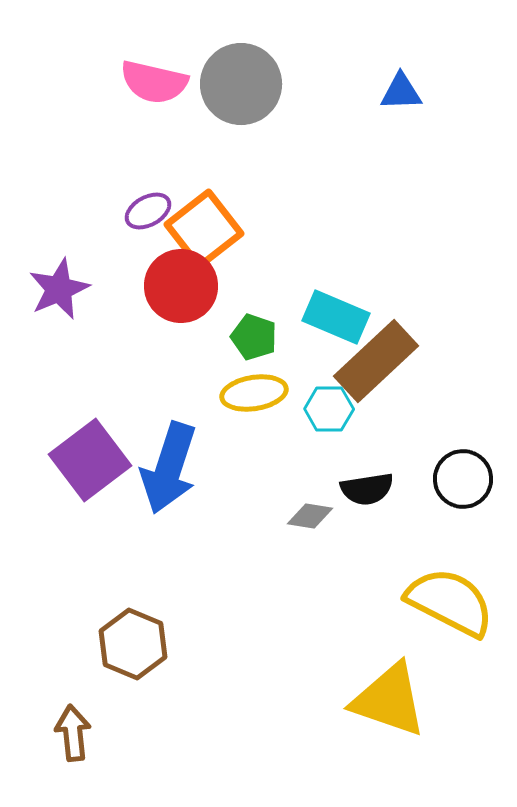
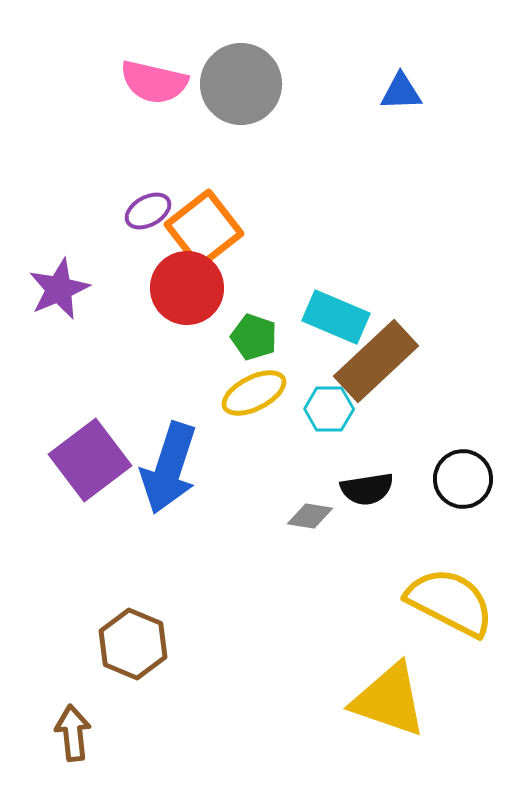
red circle: moved 6 px right, 2 px down
yellow ellipse: rotated 18 degrees counterclockwise
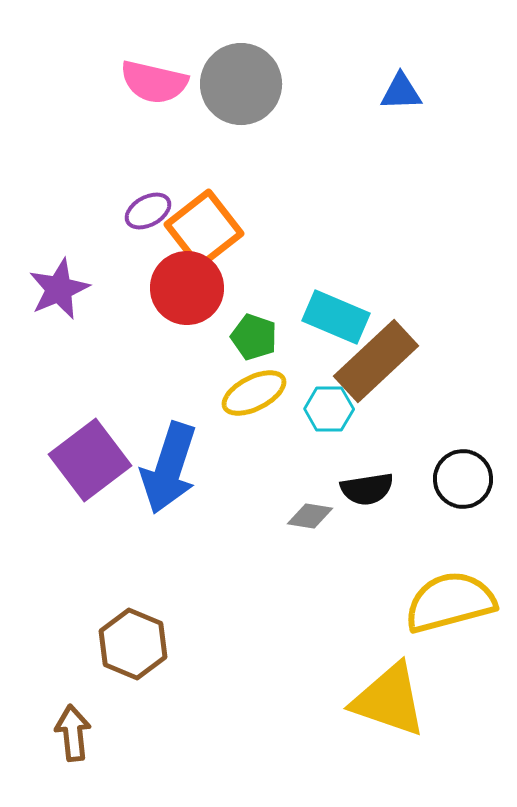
yellow semicircle: rotated 42 degrees counterclockwise
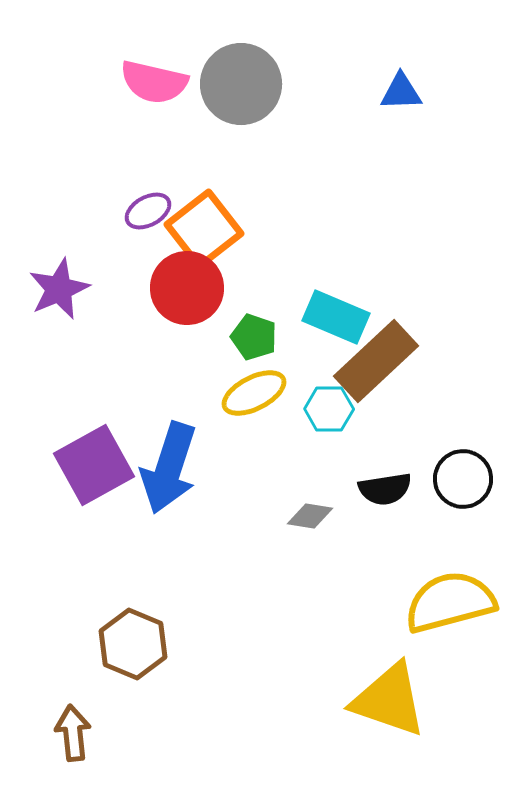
purple square: moved 4 px right, 5 px down; rotated 8 degrees clockwise
black semicircle: moved 18 px right
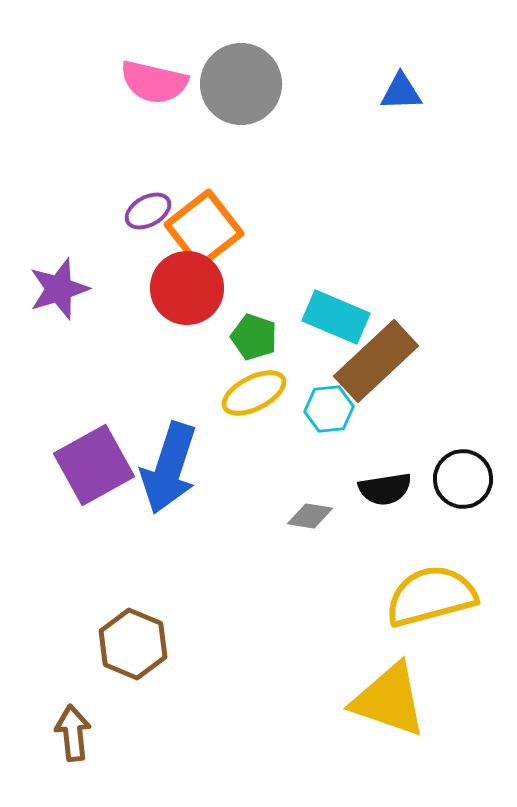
purple star: rotated 6 degrees clockwise
cyan hexagon: rotated 6 degrees counterclockwise
yellow semicircle: moved 19 px left, 6 px up
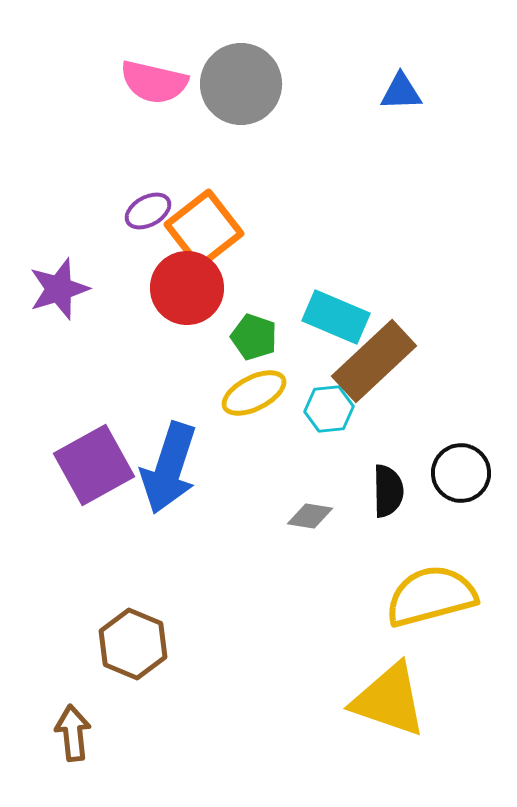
brown rectangle: moved 2 px left
black circle: moved 2 px left, 6 px up
black semicircle: moved 3 px right, 2 px down; rotated 82 degrees counterclockwise
